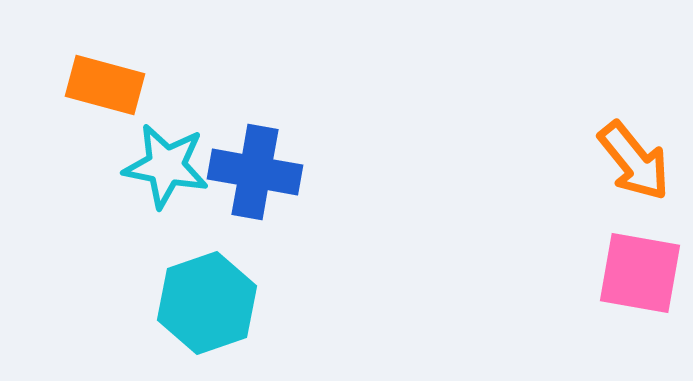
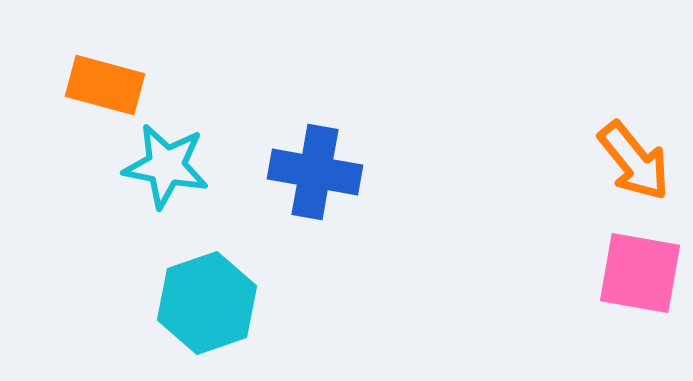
blue cross: moved 60 px right
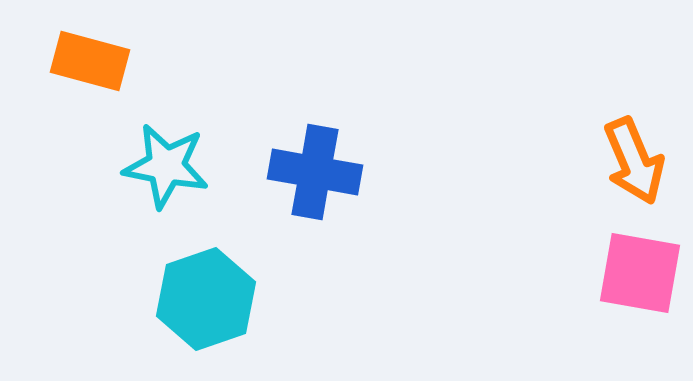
orange rectangle: moved 15 px left, 24 px up
orange arrow: rotated 16 degrees clockwise
cyan hexagon: moved 1 px left, 4 px up
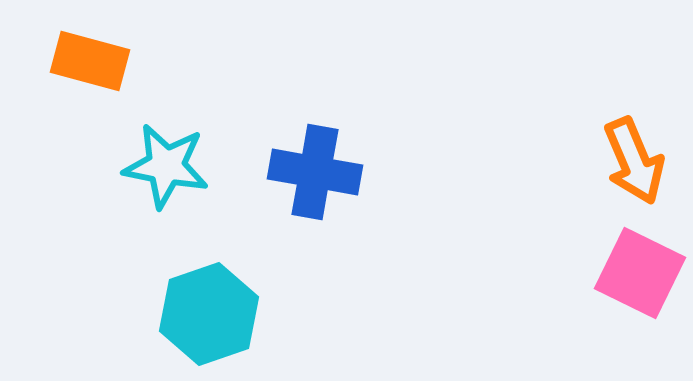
pink square: rotated 16 degrees clockwise
cyan hexagon: moved 3 px right, 15 px down
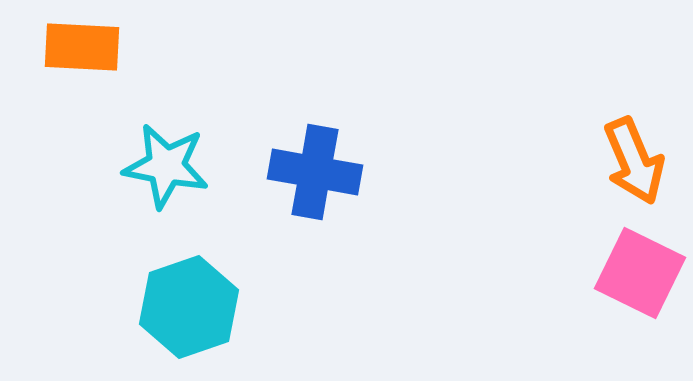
orange rectangle: moved 8 px left, 14 px up; rotated 12 degrees counterclockwise
cyan hexagon: moved 20 px left, 7 px up
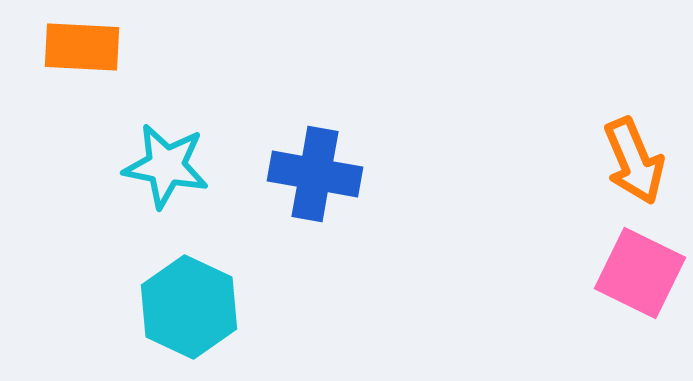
blue cross: moved 2 px down
cyan hexagon: rotated 16 degrees counterclockwise
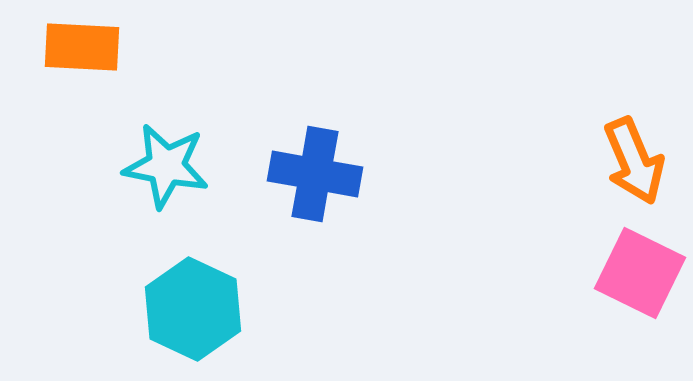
cyan hexagon: moved 4 px right, 2 px down
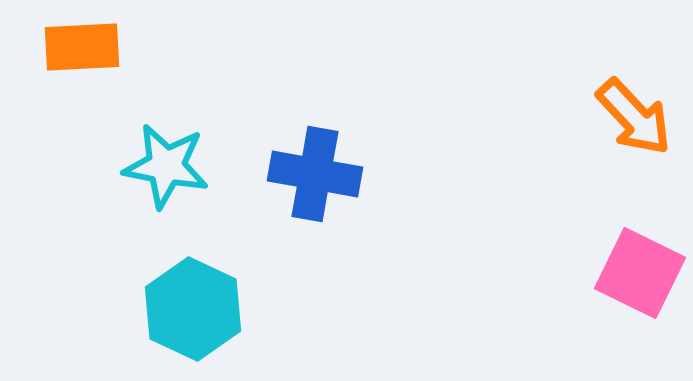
orange rectangle: rotated 6 degrees counterclockwise
orange arrow: moved 44 px up; rotated 20 degrees counterclockwise
